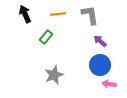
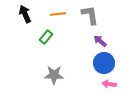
blue circle: moved 4 px right, 2 px up
gray star: rotated 24 degrees clockwise
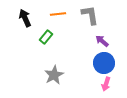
black arrow: moved 4 px down
purple arrow: moved 2 px right
gray star: rotated 30 degrees counterclockwise
pink arrow: moved 3 px left; rotated 80 degrees counterclockwise
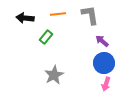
black arrow: rotated 60 degrees counterclockwise
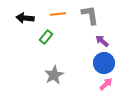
pink arrow: rotated 152 degrees counterclockwise
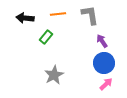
purple arrow: rotated 16 degrees clockwise
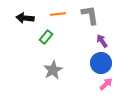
blue circle: moved 3 px left
gray star: moved 1 px left, 5 px up
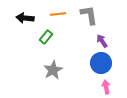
gray L-shape: moved 1 px left
pink arrow: moved 3 px down; rotated 56 degrees counterclockwise
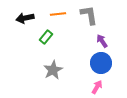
black arrow: rotated 18 degrees counterclockwise
pink arrow: moved 9 px left; rotated 40 degrees clockwise
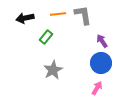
gray L-shape: moved 6 px left
pink arrow: moved 1 px down
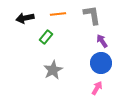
gray L-shape: moved 9 px right
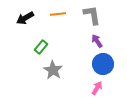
black arrow: rotated 18 degrees counterclockwise
green rectangle: moved 5 px left, 10 px down
purple arrow: moved 5 px left
blue circle: moved 2 px right, 1 px down
gray star: rotated 12 degrees counterclockwise
